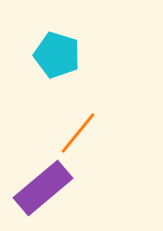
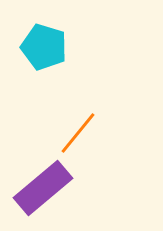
cyan pentagon: moved 13 px left, 8 px up
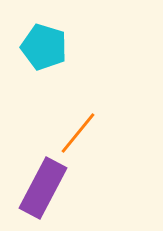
purple rectangle: rotated 22 degrees counterclockwise
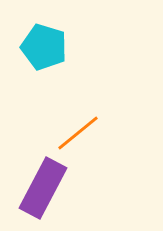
orange line: rotated 12 degrees clockwise
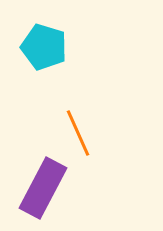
orange line: rotated 75 degrees counterclockwise
